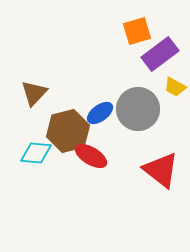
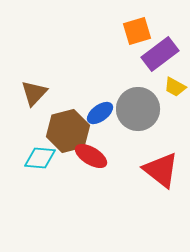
cyan diamond: moved 4 px right, 5 px down
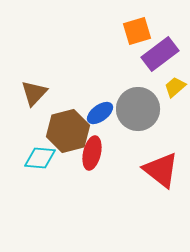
yellow trapezoid: rotated 110 degrees clockwise
red ellipse: moved 1 px right, 3 px up; rotated 72 degrees clockwise
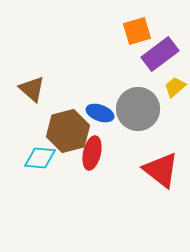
brown triangle: moved 2 px left, 4 px up; rotated 32 degrees counterclockwise
blue ellipse: rotated 56 degrees clockwise
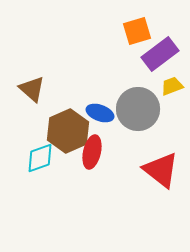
yellow trapezoid: moved 3 px left, 1 px up; rotated 20 degrees clockwise
brown hexagon: rotated 9 degrees counterclockwise
red ellipse: moved 1 px up
cyan diamond: rotated 24 degrees counterclockwise
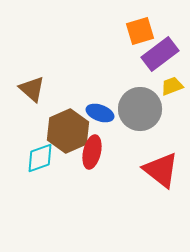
orange square: moved 3 px right
gray circle: moved 2 px right
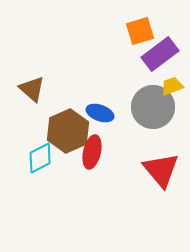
gray circle: moved 13 px right, 2 px up
cyan diamond: rotated 8 degrees counterclockwise
red triangle: rotated 12 degrees clockwise
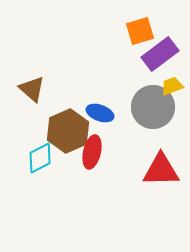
red triangle: rotated 51 degrees counterclockwise
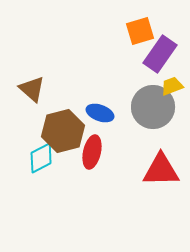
purple rectangle: rotated 18 degrees counterclockwise
brown hexagon: moved 5 px left; rotated 9 degrees clockwise
cyan diamond: moved 1 px right
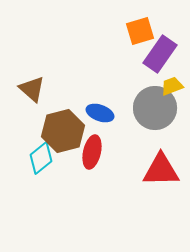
gray circle: moved 2 px right, 1 px down
cyan diamond: rotated 12 degrees counterclockwise
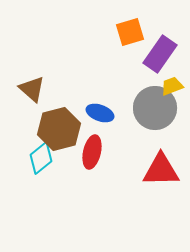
orange square: moved 10 px left, 1 px down
brown hexagon: moved 4 px left, 2 px up
